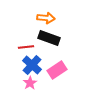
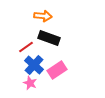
orange arrow: moved 3 px left, 2 px up
red line: rotated 28 degrees counterclockwise
blue cross: moved 2 px right
pink star: rotated 16 degrees counterclockwise
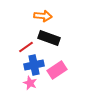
blue cross: rotated 36 degrees clockwise
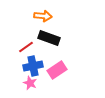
blue cross: moved 1 px left, 1 px down
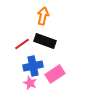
orange arrow: rotated 84 degrees counterclockwise
black rectangle: moved 4 px left, 3 px down
red line: moved 4 px left, 3 px up
pink rectangle: moved 2 px left, 4 px down
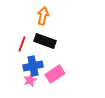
red line: rotated 35 degrees counterclockwise
pink star: moved 3 px up; rotated 24 degrees clockwise
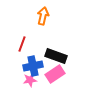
black rectangle: moved 11 px right, 15 px down
pink star: rotated 16 degrees clockwise
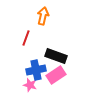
red line: moved 4 px right, 6 px up
blue cross: moved 3 px right, 4 px down
pink rectangle: moved 1 px right, 1 px down
pink star: moved 5 px down; rotated 24 degrees clockwise
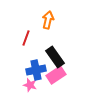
orange arrow: moved 5 px right, 4 px down
black rectangle: moved 1 px left, 1 px down; rotated 35 degrees clockwise
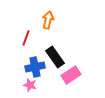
blue cross: moved 1 px left, 3 px up
pink rectangle: moved 15 px right
